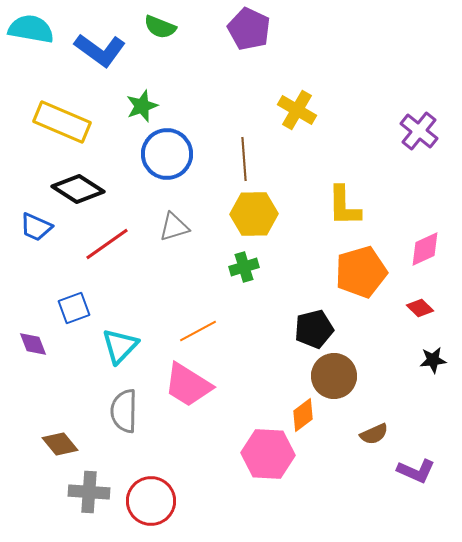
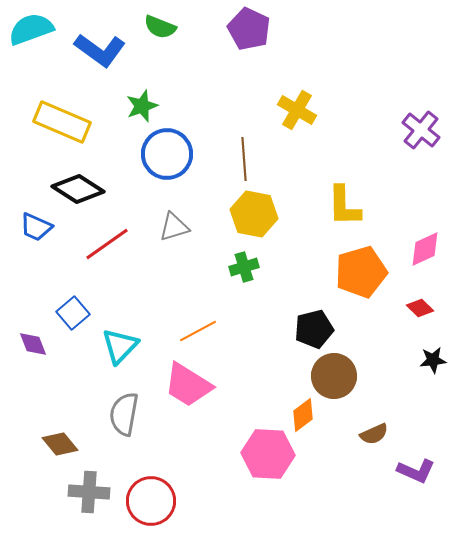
cyan semicircle: rotated 30 degrees counterclockwise
purple cross: moved 2 px right, 1 px up
yellow hexagon: rotated 12 degrees clockwise
blue square: moved 1 px left, 5 px down; rotated 20 degrees counterclockwise
gray semicircle: moved 3 px down; rotated 9 degrees clockwise
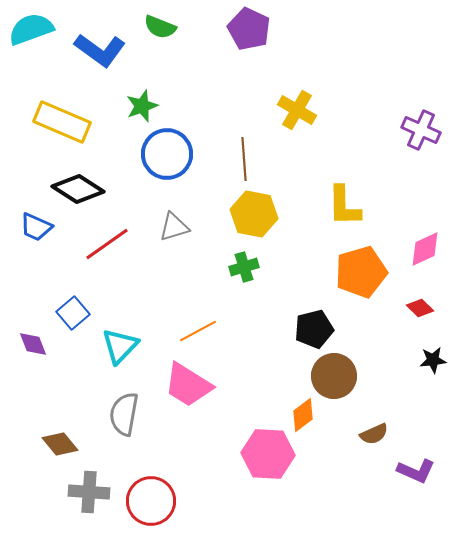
purple cross: rotated 15 degrees counterclockwise
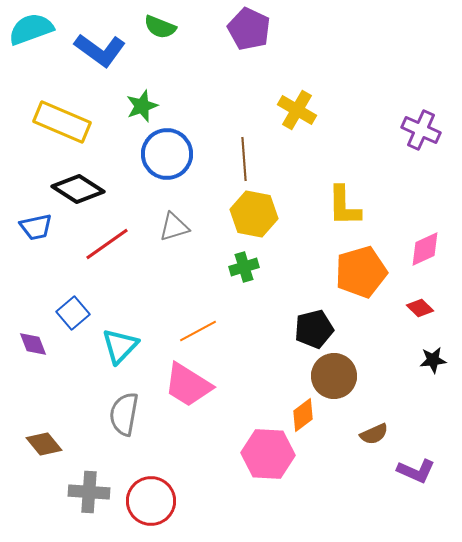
blue trapezoid: rotated 36 degrees counterclockwise
brown diamond: moved 16 px left
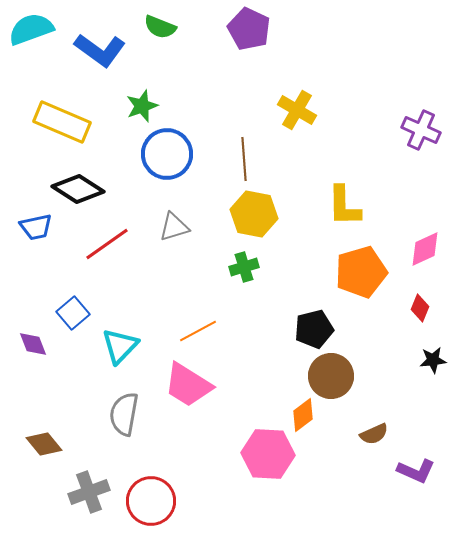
red diamond: rotated 68 degrees clockwise
brown circle: moved 3 px left
gray cross: rotated 24 degrees counterclockwise
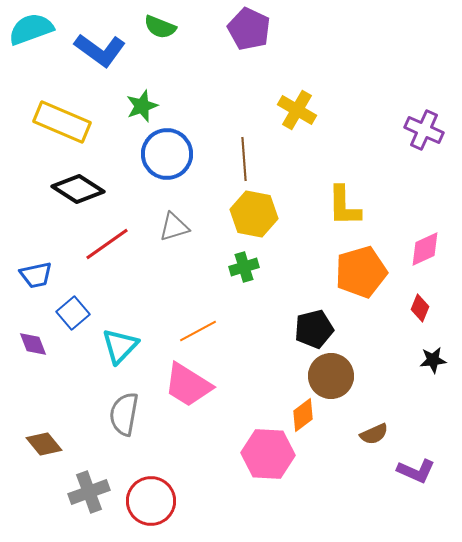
purple cross: moved 3 px right
blue trapezoid: moved 48 px down
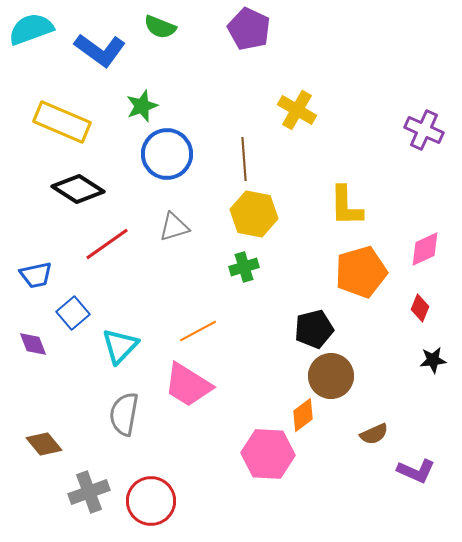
yellow L-shape: moved 2 px right
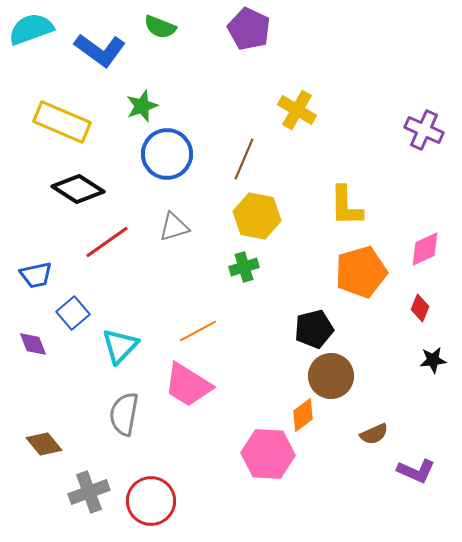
brown line: rotated 27 degrees clockwise
yellow hexagon: moved 3 px right, 2 px down
red line: moved 2 px up
